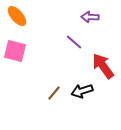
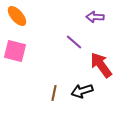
purple arrow: moved 5 px right
red arrow: moved 2 px left, 1 px up
brown line: rotated 28 degrees counterclockwise
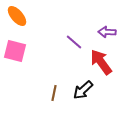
purple arrow: moved 12 px right, 15 px down
red arrow: moved 3 px up
black arrow: moved 1 px right, 1 px up; rotated 25 degrees counterclockwise
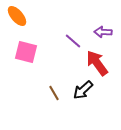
purple arrow: moved 4 px left
purple line: moved 1 px left, 1 px up
pink square: moved 11 px right, 1 px down
red arrow: moved 4 px left, 1 px down
brown line: rotated 42 degrees counterclockwise
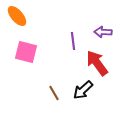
purple line: rotated 42 degrees clockwise
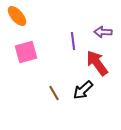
pink square: rotated 30 degrees counterclockwise
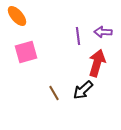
purple line: moved 5 px right, 5 px up
red arrow: rotated 52 degrees clockwise
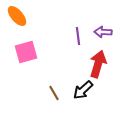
red arrow: moved 1 px right, 1 px down
